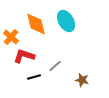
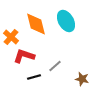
brown star: moved 1 px up
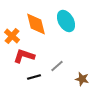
orange cross: moved 1 px right, 1 px up
gray line: moved 2 px right
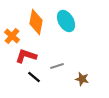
orange diamond: moved 2 px up; rotated 25 degrees clockwise
red L-shape: moved 2 px right
gray line: rotated 24 degrees clockwise
black line: rotated 56 degrees clockwise
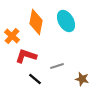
black line: moved 1 px right, 2 px down
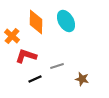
orange diamond: rotated 10 degrees counterclockwise
black line: rotated 64 degrees counterclockwise
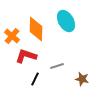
orange diamond: moved 7 px down
black line: rotated 40 degrees counterclockwise
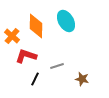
orange diamond: moved 3 px up
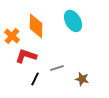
cyan ellipse: moved 7 px right
gray line: moved 2 px down
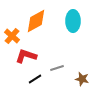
cyan ellipse: rotated 30 degrees clockwise
orange diamond: moved 5 px up; rotated 60 degrees clockwise
black line: rotated 32 degrees clockwise
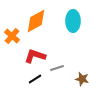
red L-shape: moved 9 px right
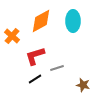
orange diamond: moved 5 px right
red L-shape: rotated 35 degrees counterclockwise
brown star: moved 1 px right, 6 px down
